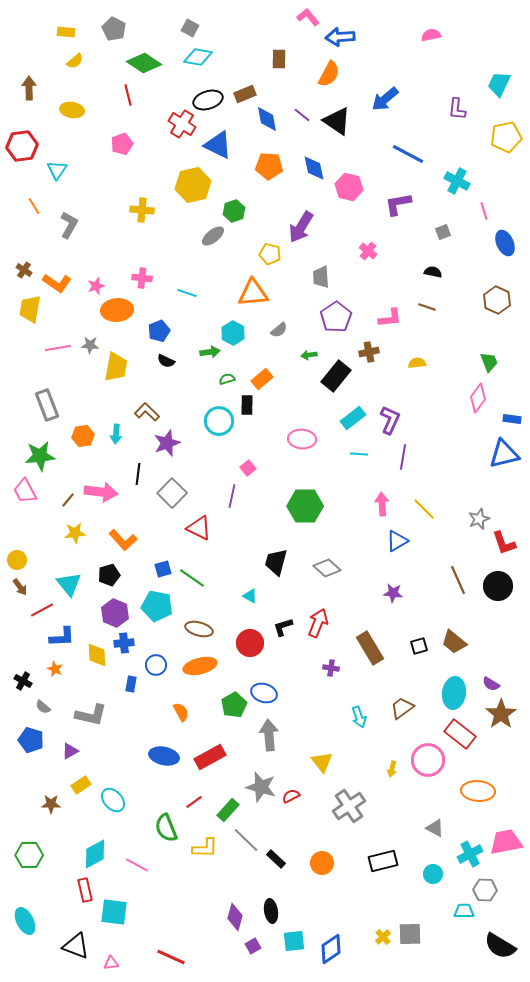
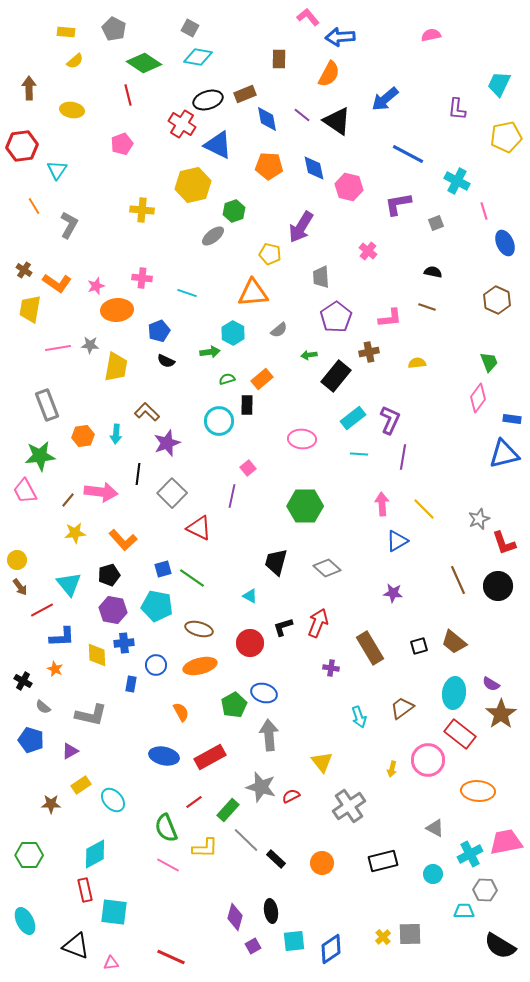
gray square at (443, 232): moved 7 px left, 9 px up
purple hexagon at (115, 613): moved 2 px left, 3 px up; rotated 12 degrees counterclockwise
pink line at (137, 865): moved 31 px right
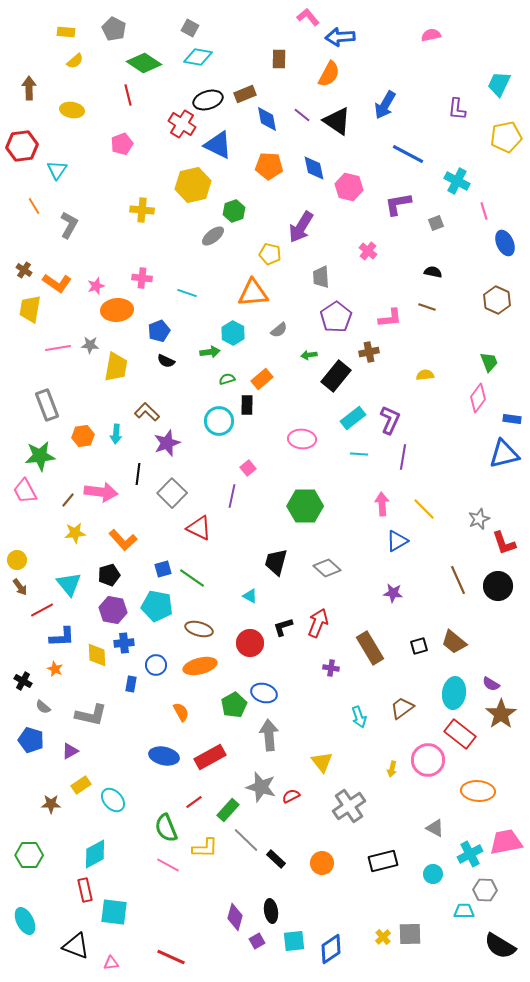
blue arrow at (385, 99): moved 6 px down; rotated 20 degrees counterclockwise
yellow semicircle at (417, 363): moved 8 px right, 12 px down
purple square at (253, 946): moved 4 px right, 5 px up
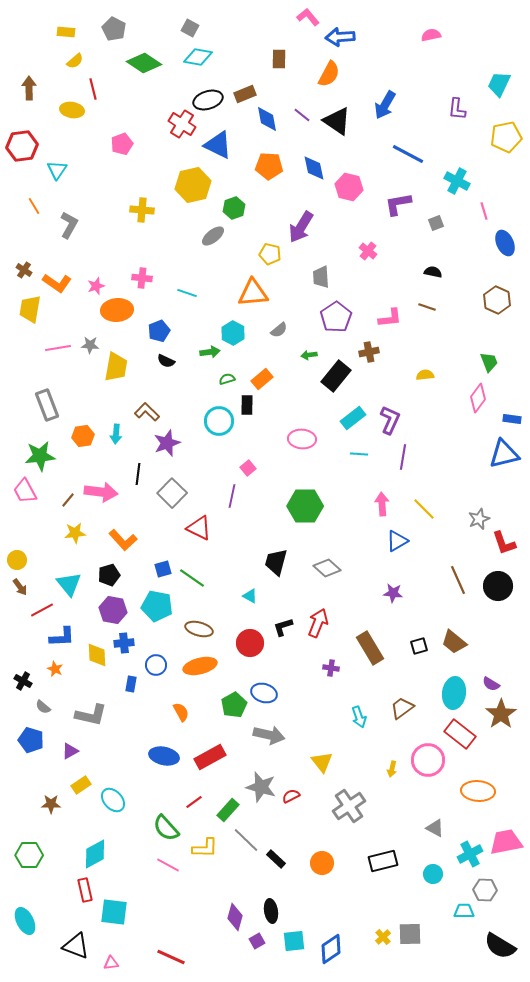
red line at (128, 95): moved 35 px left, 6 px up
green hexagon at (234, 211): moved 3 px up
gray arrow at (269, 735): rotated 108 degrees clockwise
green semicircle at (166, 828): rotated 20 degrees counterclockwise
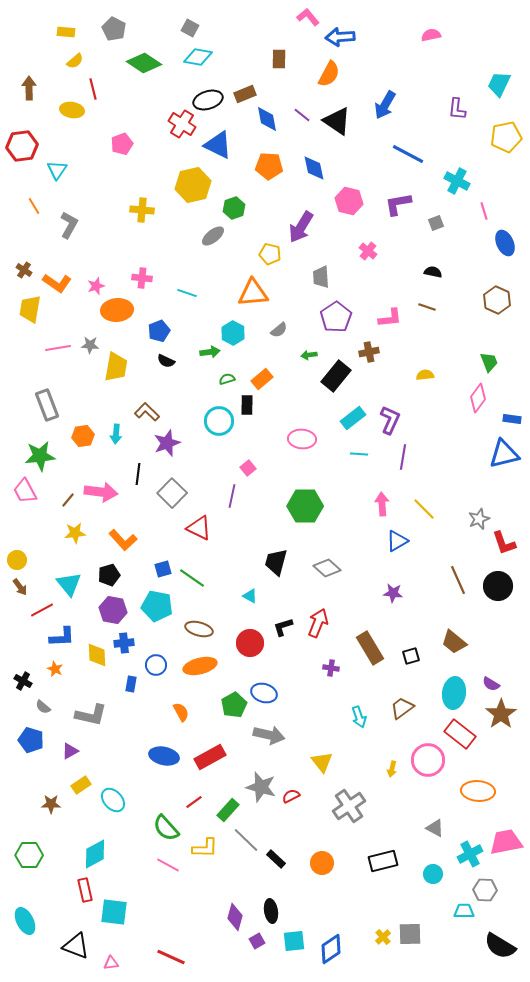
pink hexagon at (349, 187): moved 14 px down
black square at (419, 646): moved 8 px left, 10 px down
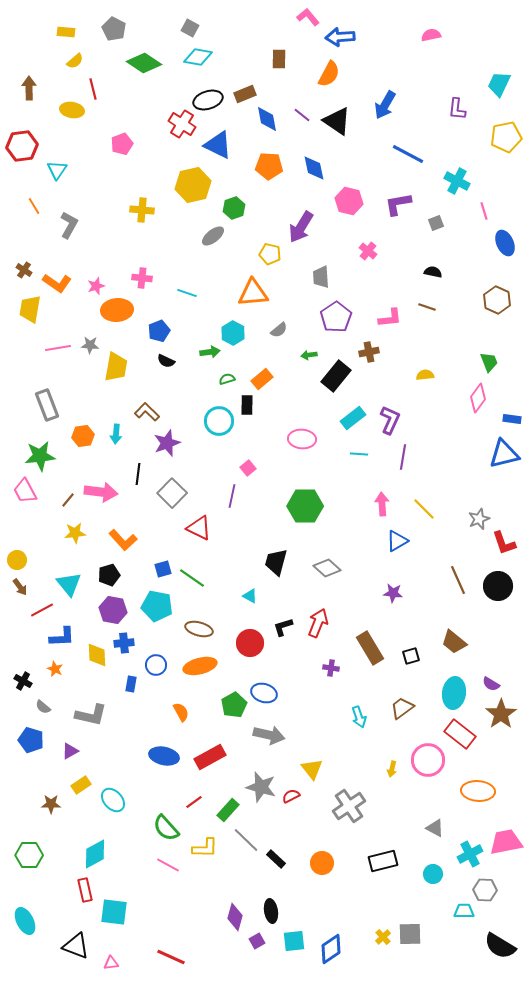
yellow triangle at (322, 762): moved 10 px left, 7 px down
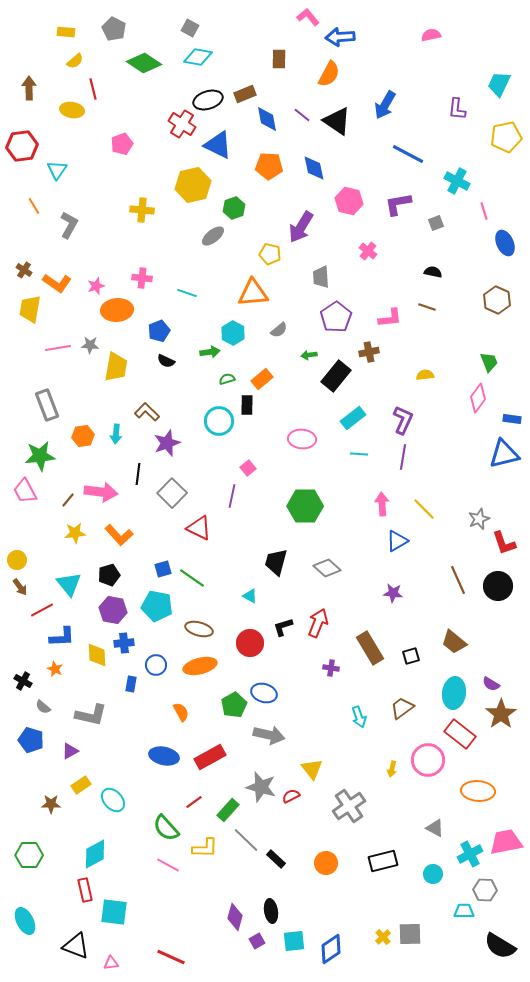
purple L-shape at (390, 420): moved 13 px right
orange L-shape at (123, 540): moved 4 px left, 5 px up
orange circle at (322, 863): moved 4 px right
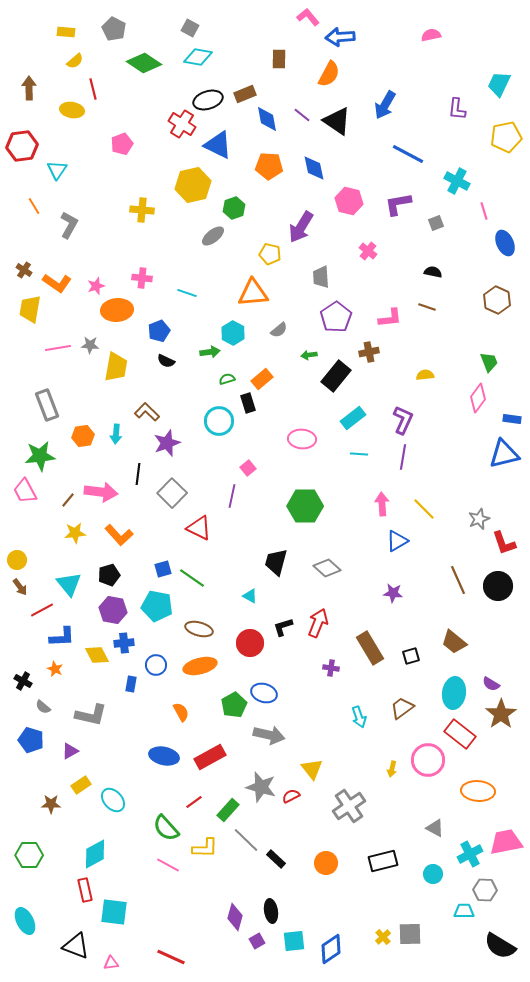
black rectangle at (247, 405): moved 1 px right, 2 px up; rotated 18 degrees counterclockwise
yellow diamond at (97, 655): rotated 25 degrees counterclockwise
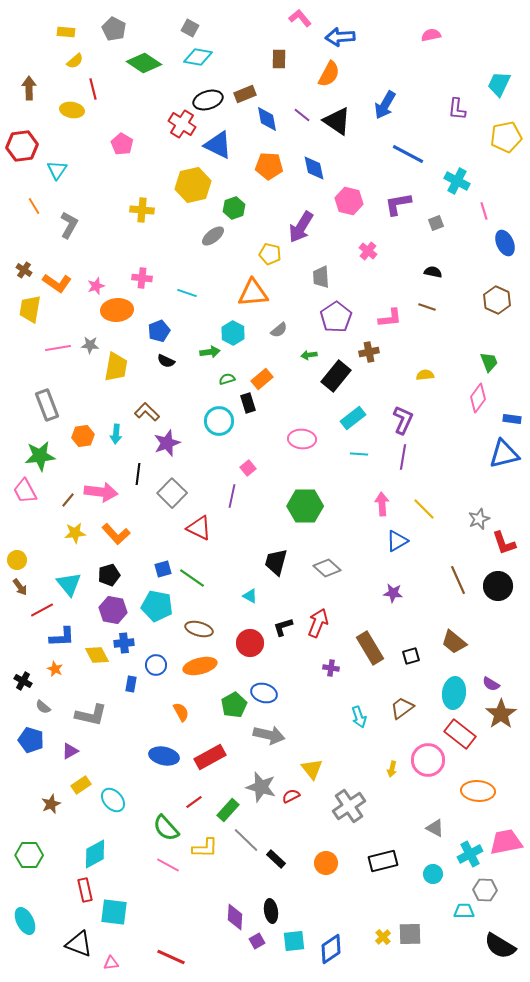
pink L-shape at (308, 17): moved 8 px left, 1 px down
pink pentagon at (122, 144): rotated 20 degrees counterclockwise
orange L-shape at (119, 535): moved 3 px left, 1 px up
brown star at (51, 804): rotated 24 degrees counterclockwise
purple diamond at (235, 917): rotated 12 degrees counterclockwise
black triangle at (76, 946): moved 3 px right, 2 px up
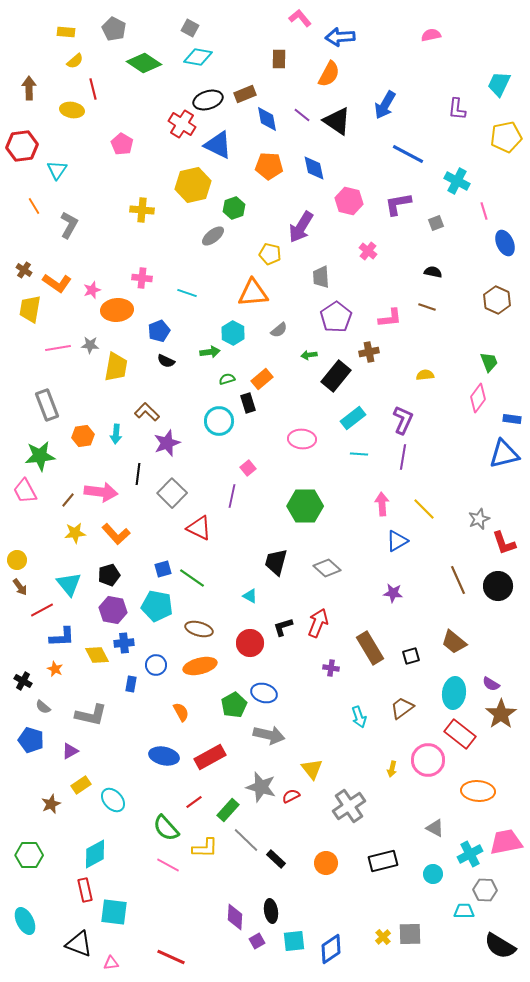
pink star at (96, 286): moved 4 px left, 4 px down
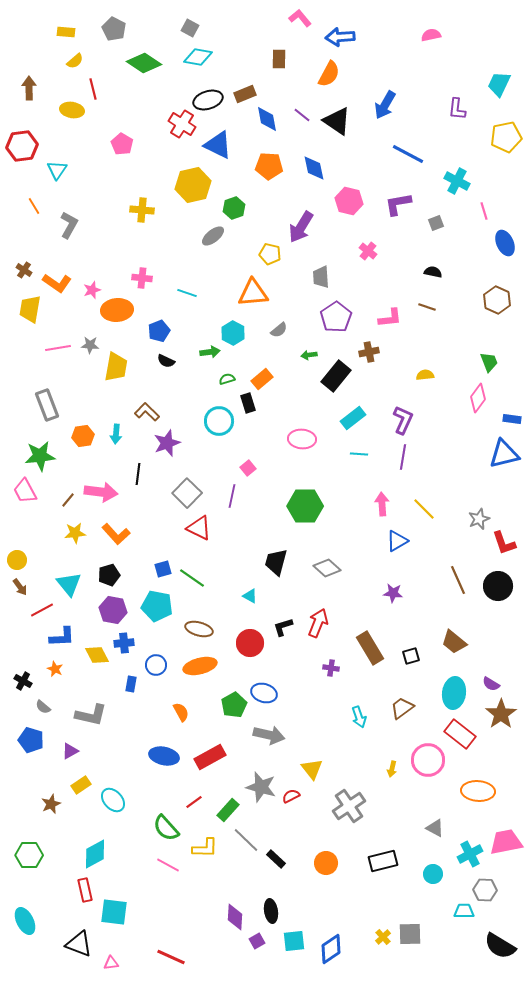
gray square at (172, 493): moved 15 px right
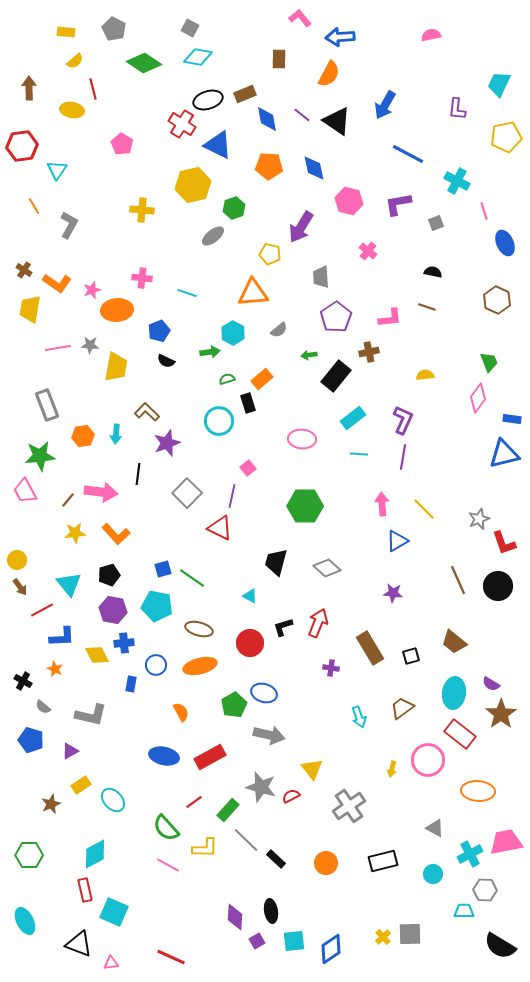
red triangle at (199, 528): moved 21 px right
cyan square at (114, 912): rotated 16 degrees clockwise
